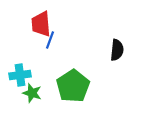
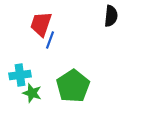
red trapezoid: rotated 24 degrees clockwise
black semicircle: moved 6 px left, 34 px up
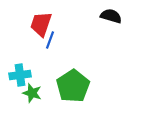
black semicircle: rotated 80 degrees counterclockwise
